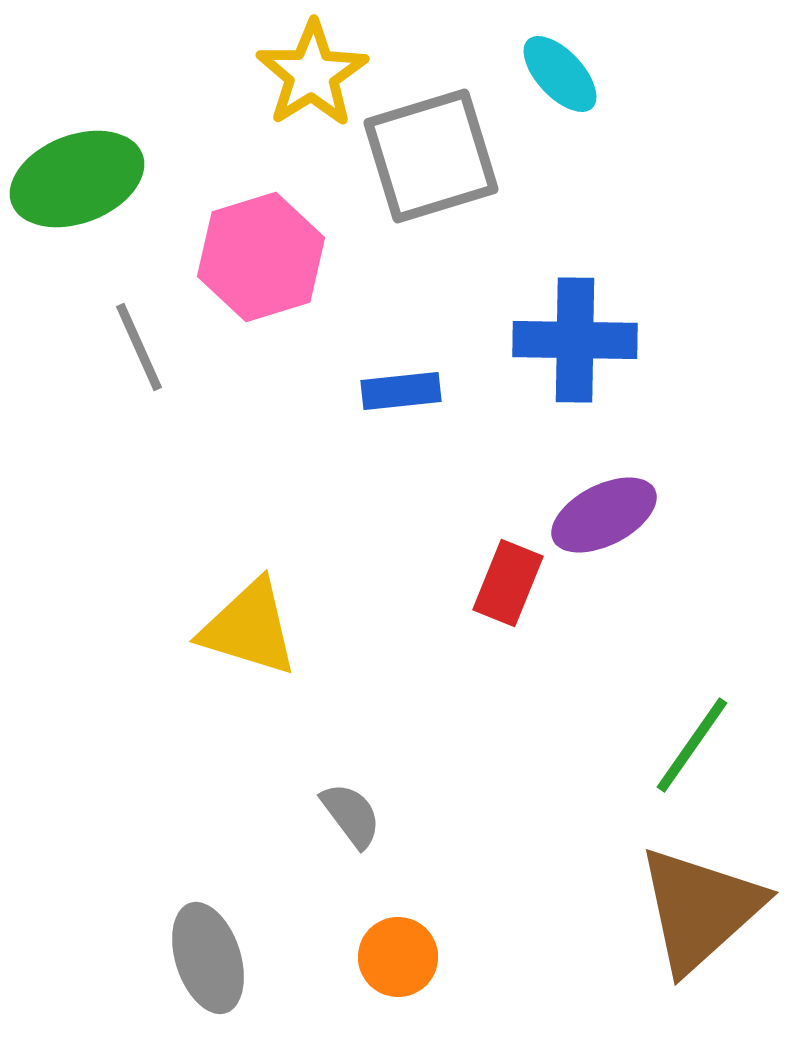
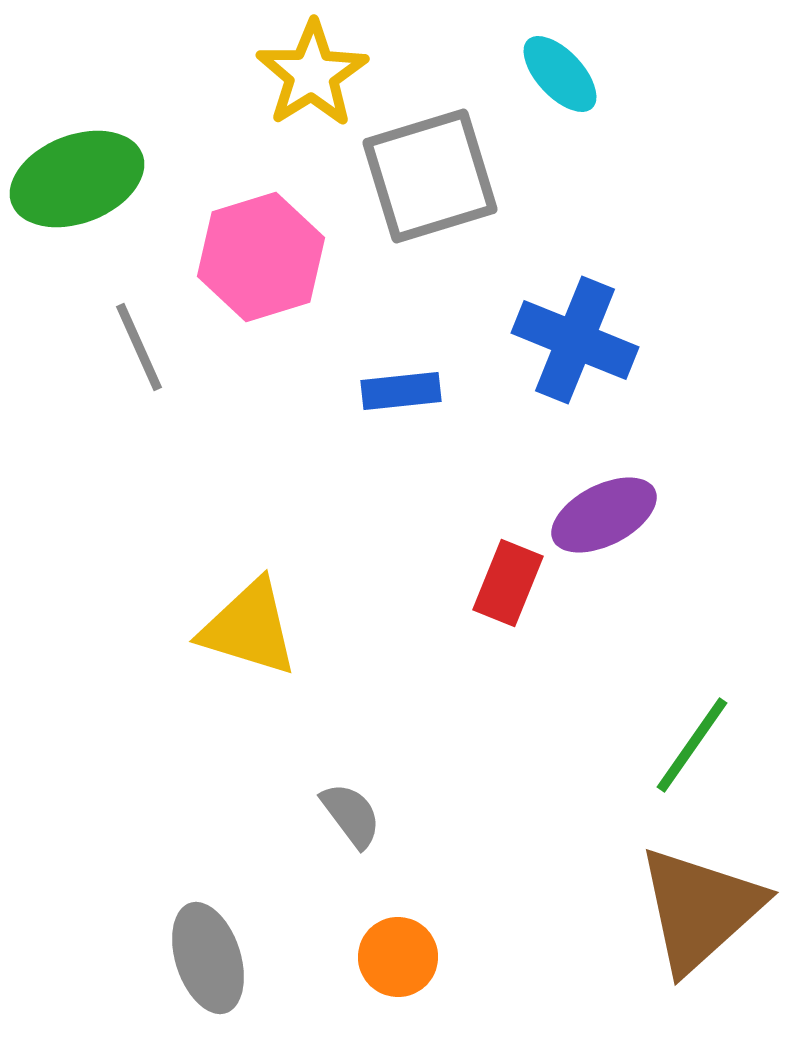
gray square: moved 1 px left, 20 px down
blue cross: rotated 21 degrees clockwise
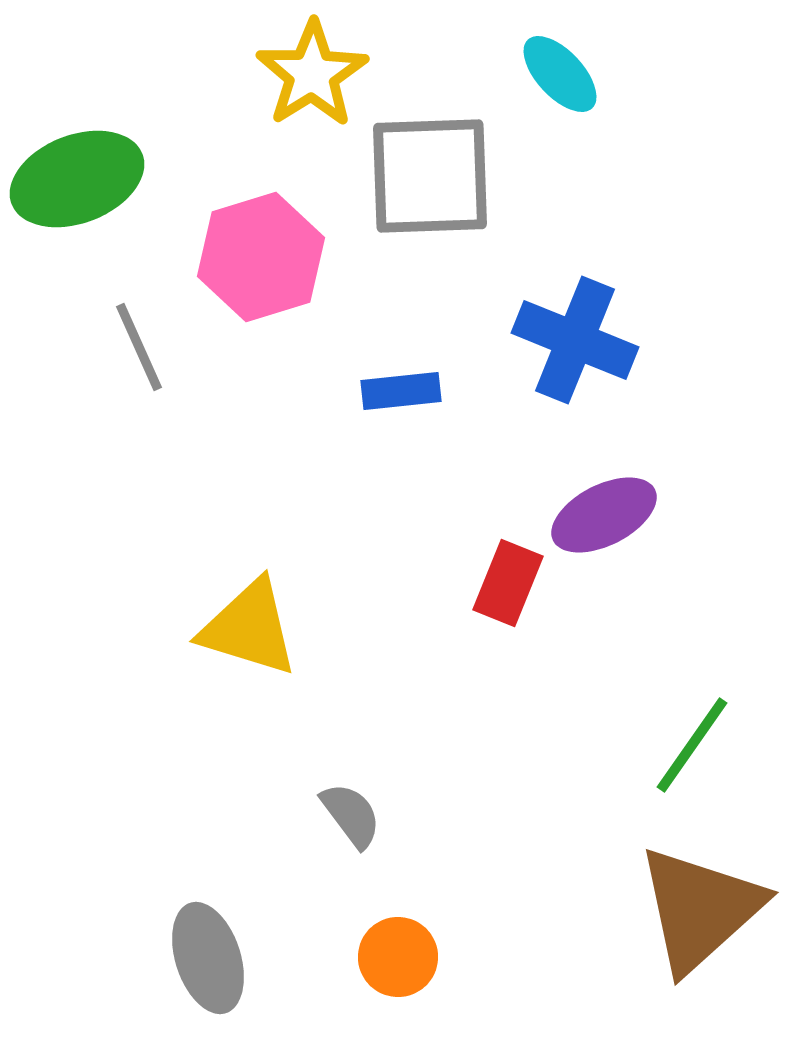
gray square: rotated 15 degrees clockwise
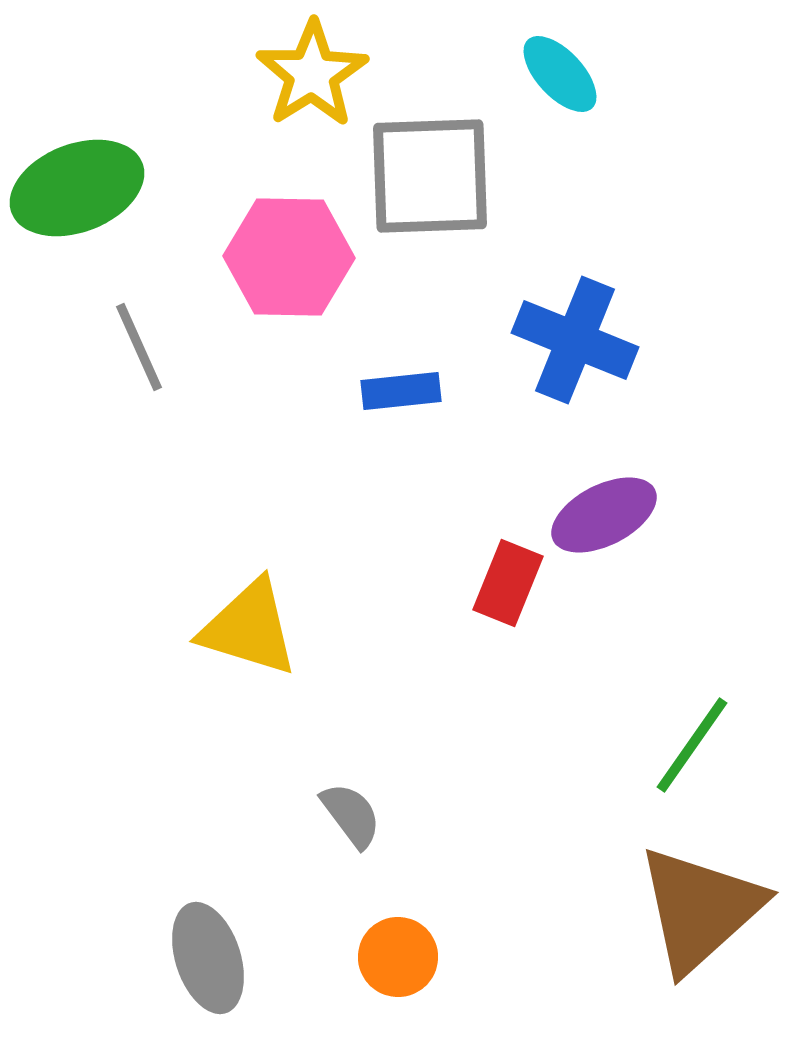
green ellipse: moved 9 px down
pink hexagon: moved 28 px right; rotated 18 degrees clockwise
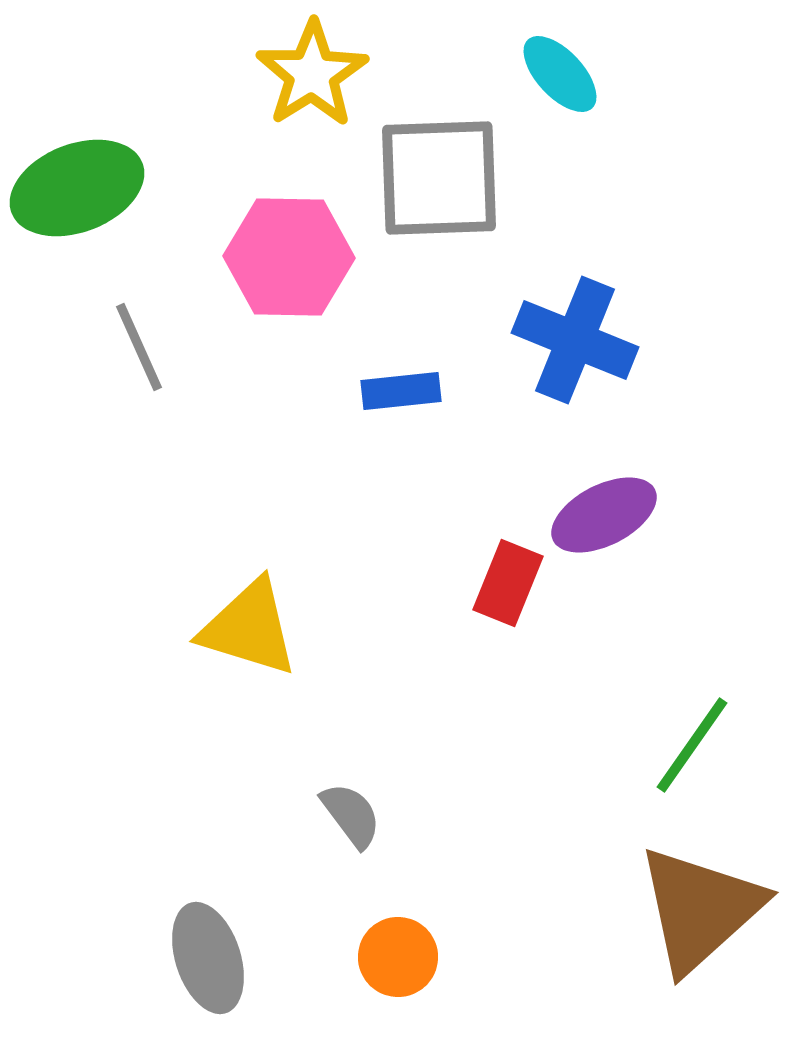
gray square: moved 9 px right, 2 px down
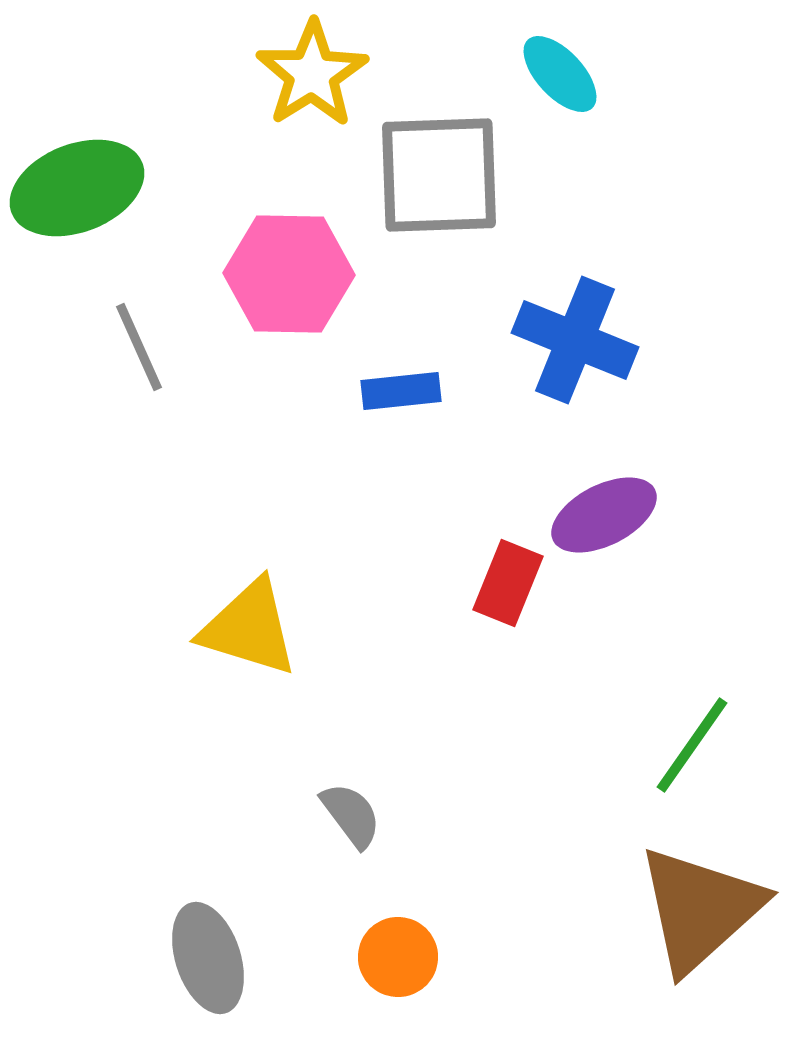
gray square: moved 3 px up
pink hexagon: moved 17 px down
